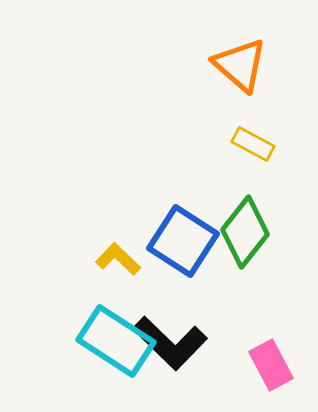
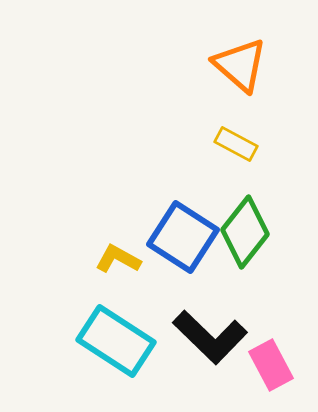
yellow rectangle: moved 17 px left
blue square: moved 4 px up
yellow L-shape: rotated 15 degrees counterclockwise
black L-shape: moved 40 px right, 6 px up
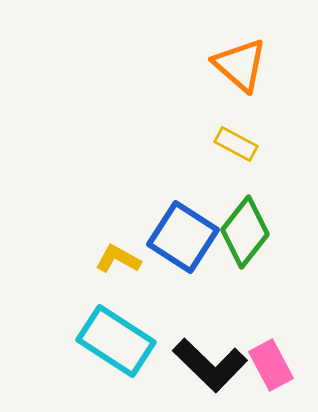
black L-shape: moved 28 px down
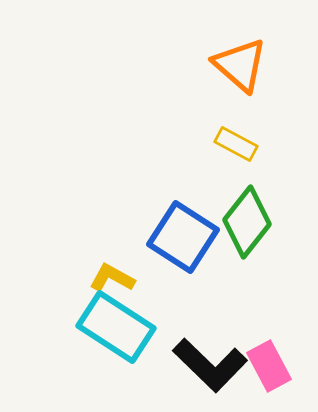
green diamond: moved 2 px right, 10 px up
yellow L-shape: moved 6 px left, 19 px down
cyan rectangle: moved 14 px up
pink rectangle: moved 2 px left, 1 px down
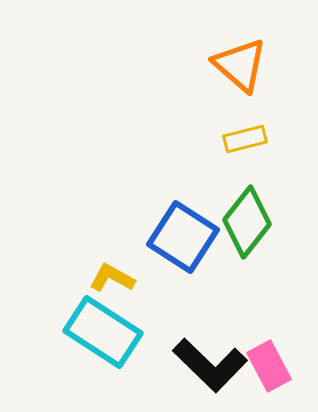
yellow rectangle: moved 9 px right, 5 px up; rotated 42 degrees counterclockwise
cyan rectangle: moved 13 px left, 5 px down
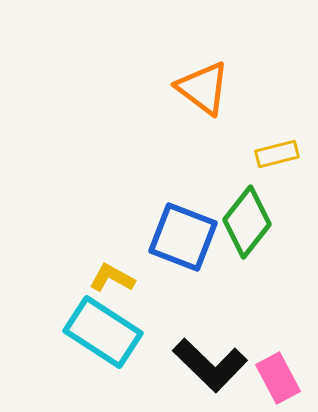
orange triangle: moved 37 px left, 23 px down; rotated 4 degrees counterclockwise
yellow rectangle: moved 32 px right, 15 px down
blue square: rotated 12 degrees counterclockwise
pink rectangle: moved 9 px right, 12 px down
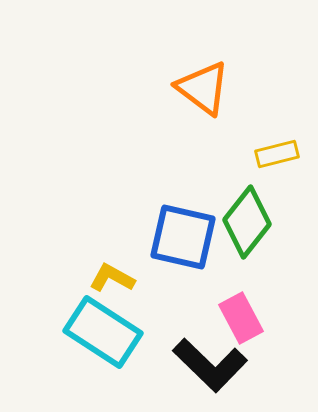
blue square: rotated 8 degrees counterclockwise
pink rectangle: moved 37 px left, 60 px up
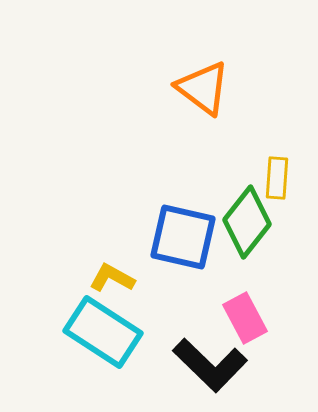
yellow rectangle: moved 24 px down; rotated 72 degrees counterclockwise
pink rectangle: moved 4 px right
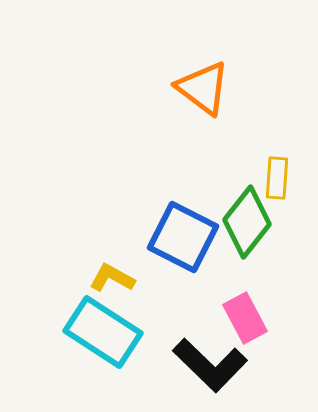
blue square: rotated 14 degrees clockwise
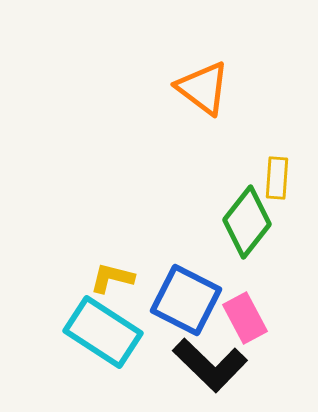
blue square: moved 3 px right, 63 px down
yellow L-shape: rotated 15 degrees counterclockwise
